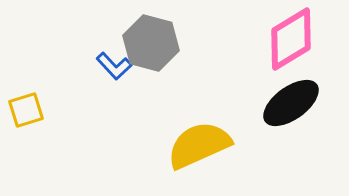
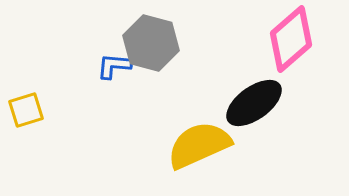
pink diamond: rotated 10 degrees counterclockwise
blue L-shape: rotated 138 degrees clockwise
black ellipse: moved 37 px left
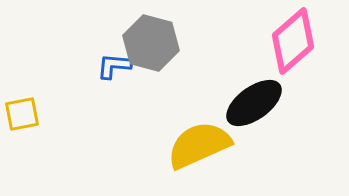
pink diamond: moved 2 px right, 2 px down
yellow square: moved 4 px left, 4 px down; rotated 6 degrees clockwise
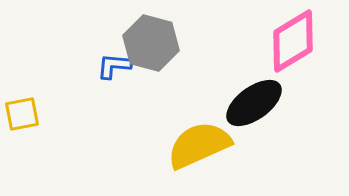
pink diamond: rotated 10 degrees clockwise
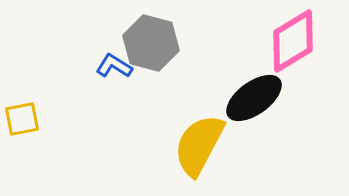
blue L-shape: rotated 27 degrees clockwise
black ellipse: moved 5 px up
yellow square: moved 5 px down
yellow semicircle: rotated 38 degrees counterclockwise
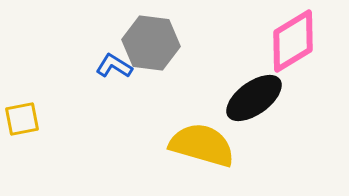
gray hexagon: rotated 8 degrees counterclockwise
yellow semicircle: moved 3 px right; rotated 78 degrees clockwise
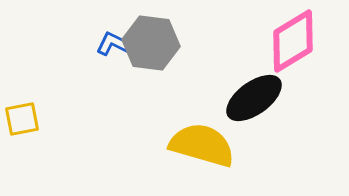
blue L-shape: moved 22 px up; rotated 6 degrees counterclockwise
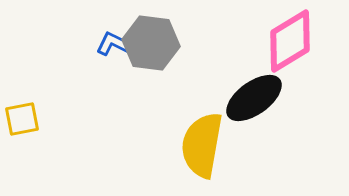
pink diamond: moved 3 px left
yellow semicircle: rotated 96 degrees counterclockwise
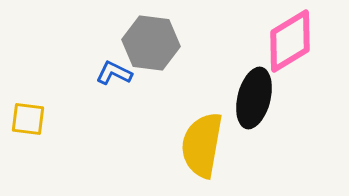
blue L-shape: moved 29 px down
black ellipse: rotated 40 degrees counterclockwise
yellow square: moved 6 px right; rotated 18 degrees clockwise
